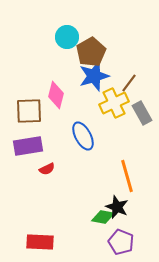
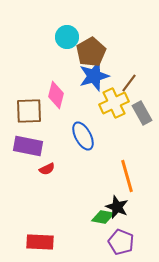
purple rectangle: rotated 20 degrees clockwise
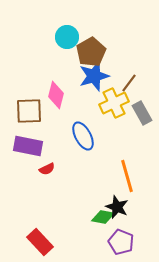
red rectangle: rotated 44 degrees clockwise
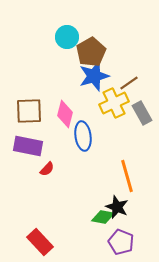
brown line: rotated 18 degrees clockwise
pink diamond: moved 9 px right, 19 px down
blue ellipse: rotated 20 degrees clockwise
red semicircle: rotated 21 degrees counterclockwise
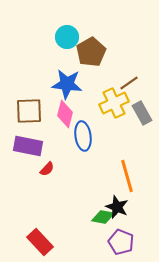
blue star: moved 27 px left, 8 px down; rotated 24 degrees clockwise
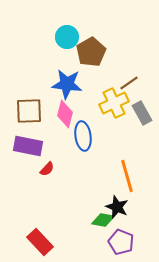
green diamond: moved 3 px down
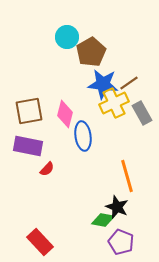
blue star: moved 36 px right
brown square: rotated 8 degrees counterclockwise
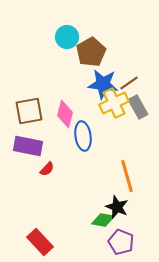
gray rectangle: moved 4 px left, 6 px up
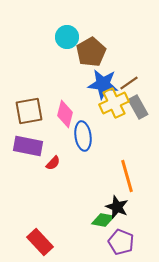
red semicircle: moved 6 px right, 6 px up
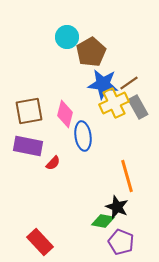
green diamond: moved 1 px down
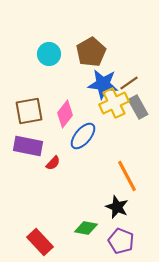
cyan circle: moved 18 px left, 17 px down
pink diamond: rotated 24 degrees clockwise
blue ellipse: rotated 48 degrees clockwise
orange line: rotated 12 degrees counterclockwise
green diamond: moved 17 px left, 7 px down
purple pentagon: moved 1 px up
